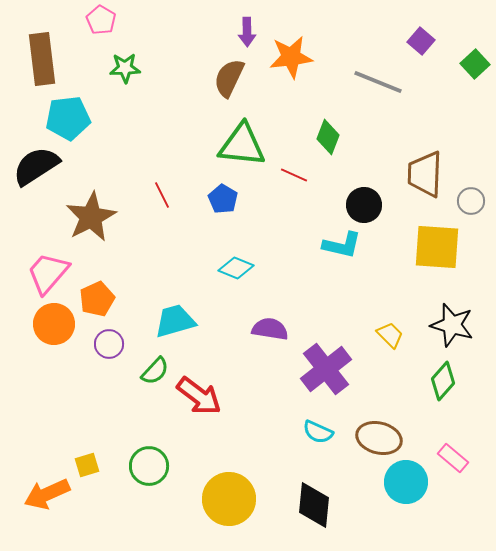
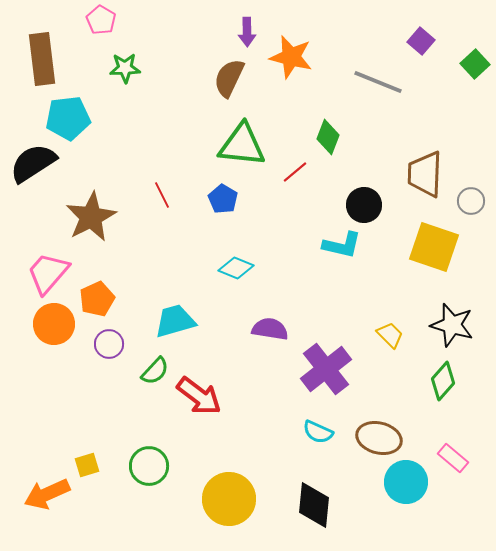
orange star at (291, 57): rotated 21 degrees clockwise
black semicircle at (36, 166): moved 3 px left, 3 px up
red line at (294, 175): moved 1 px right, 3 px up; rotated 64 degrees counterclockwise
yellow square at (437, 247): moved 3 px left; rotated 15 degrees clockwise
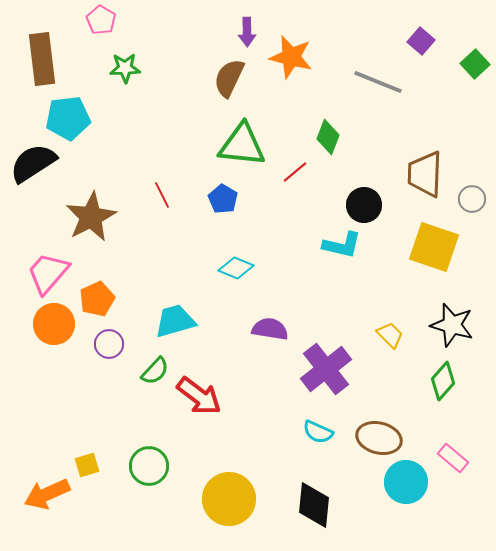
gray circle at (471, 201): moved 1 px right, 2 px up
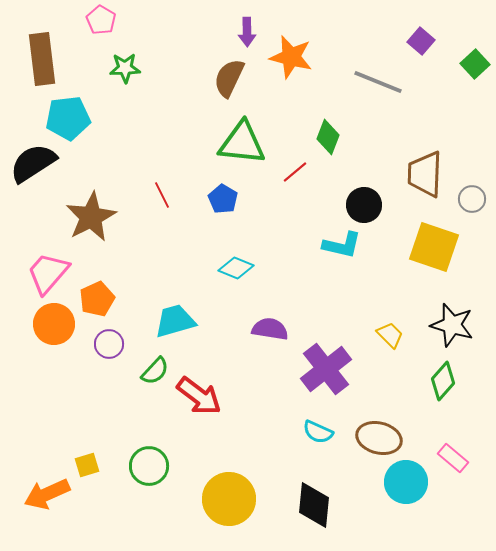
green triangle at (242, 145): moved 2 px up
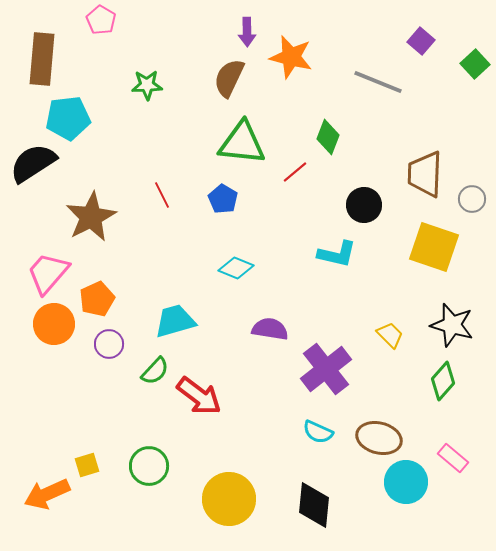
brown rectangle at (42, 59): rotated 12 degrees clockwise
green star at (125, 68): moved 22 px right, 17 px down
cyan L-shape at (342, 245): moved 5 px left, 9 px down
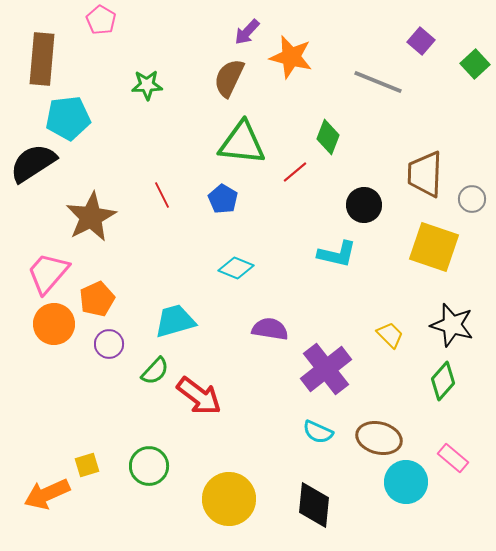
purple arrow at (247, 32): rotated 44 degrees clockwise
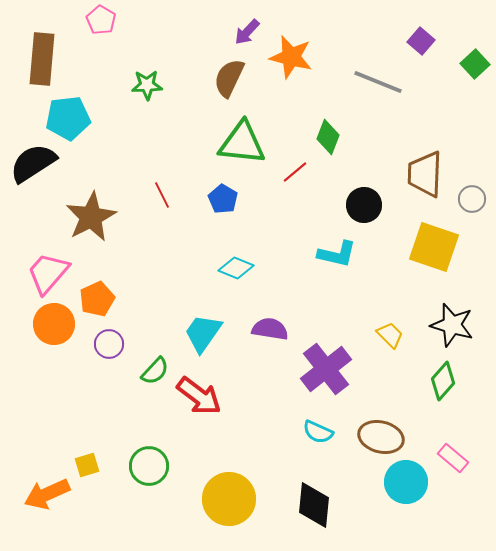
cyan trapezoid at (175, 321): moved 28 px right, 12 px down; rotated 39 degrees counterclockwise
brown ellipse at (379, 438): moved 2 px right, 1 px up
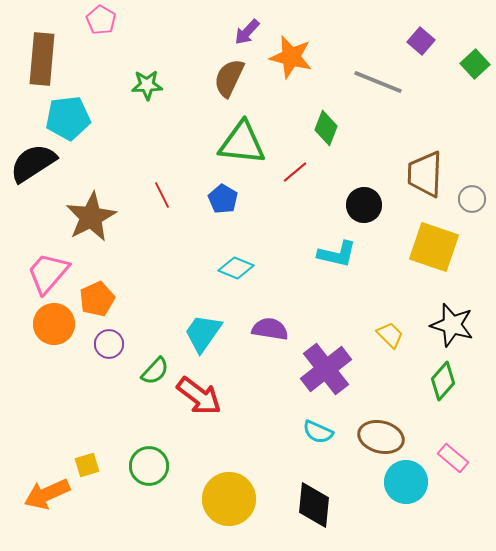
green diamond at (328, 137): moved 2 px left, 9 px up
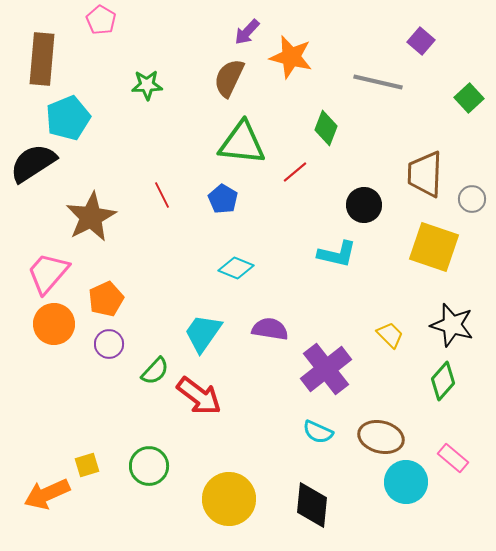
green square at (475, 64): moved 6 px left, 34 px down
gray line at (378, 82): rotated 9 degrees counterclockwise
cyan pentagon at (68, 118): rotated 15 degrees counterclockwise
orange pentagon at (97, 299): moved 9 px right
black diamond at (314, 505): moved 2 px left
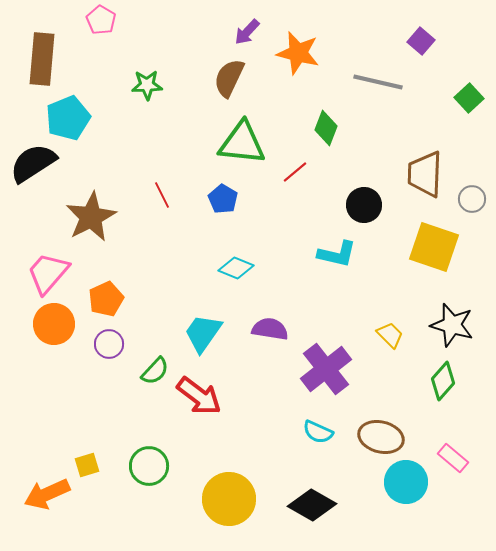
orange star at (291, 57): moved 7 px right, 4 px up
black diamond at (312, 505): rotated 66 degrees counterclockwise
